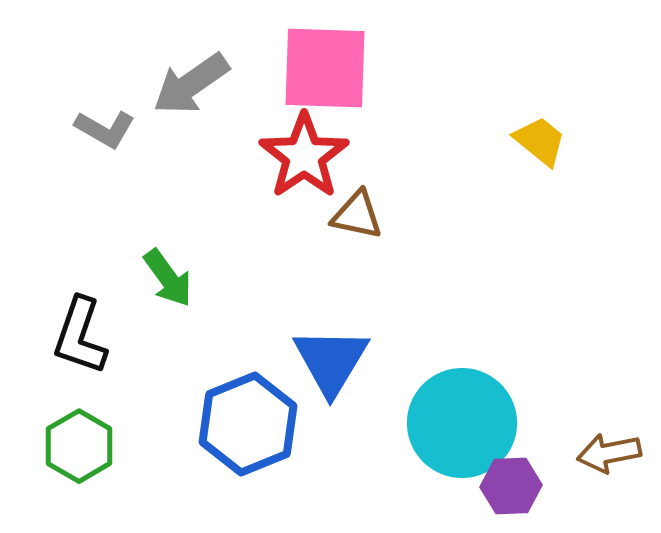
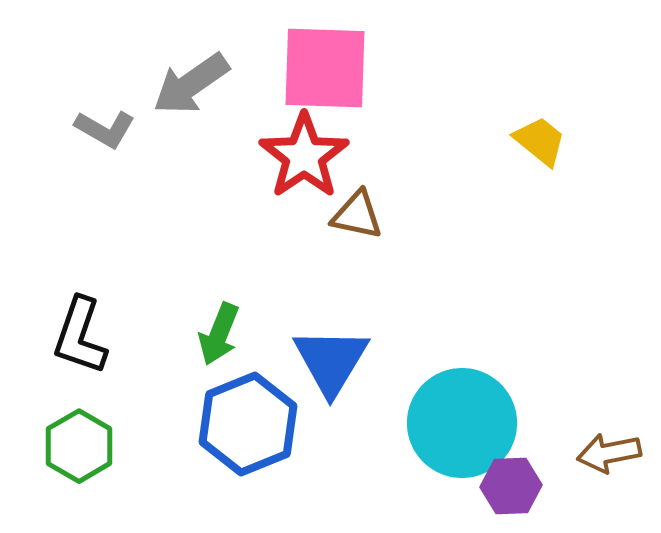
green arrow: moved 51 px right, 56 px down; rotated 58 degrees clockwise
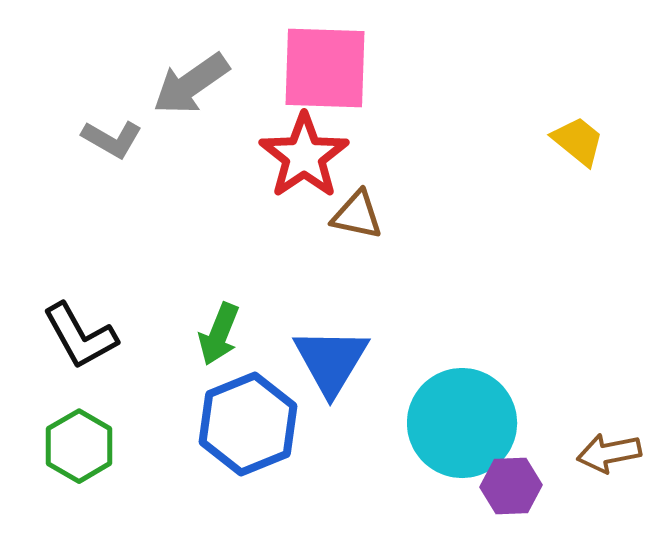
gray L-shape: moved 7 px right, 10 px down
yellow trapezoid: moved 38 px right
black L-shape: rotated 48 degrees counterclockwise
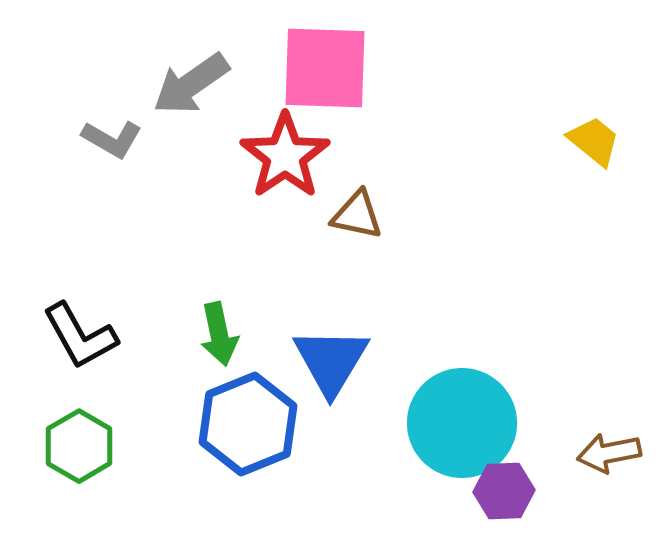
yellow trapezoid: moved 16 px right
red star: moved 19 px left
green arrow: rotated 34 degrees counterclockwise
purple hexagon: moved 7 px left, 5 px down
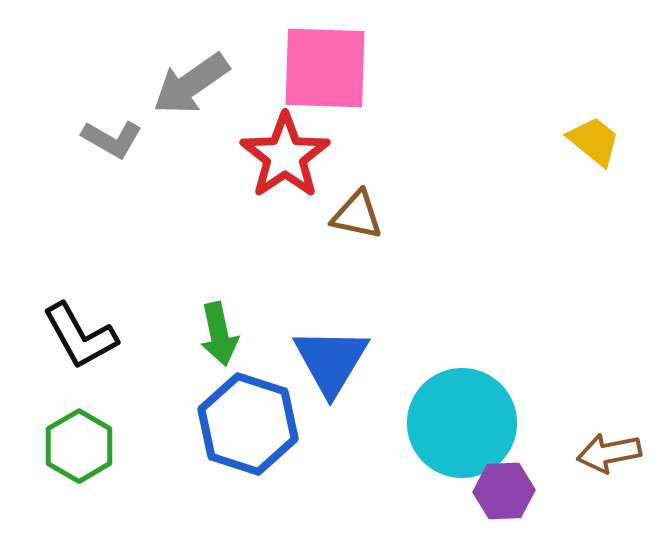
blue hexagon: rotated 20 degrees counterclockwise
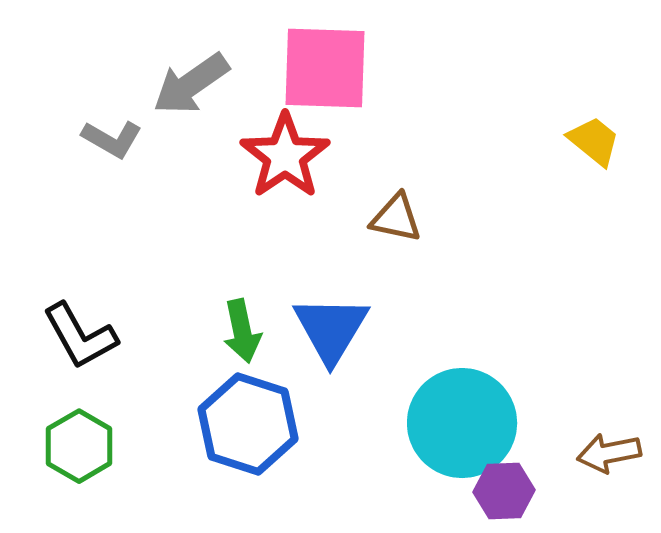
brown triangle: moved 39 px right, 3 px down
green arrow: moved 23 px right, 3 px up
blue triangle: moved 32 px up
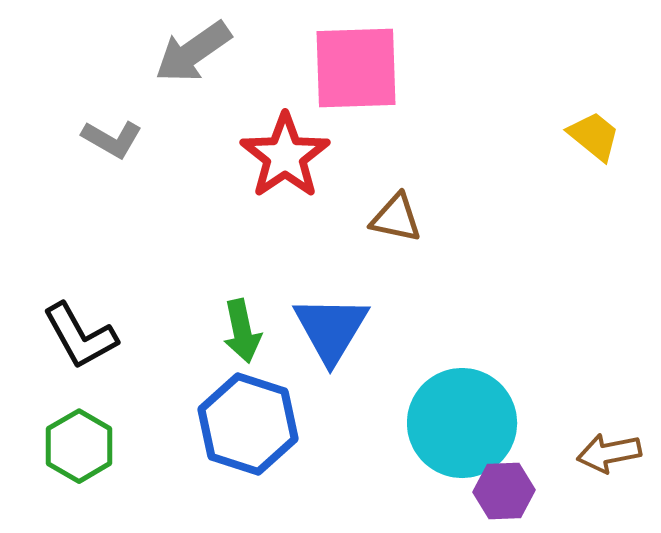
pink square: moved 31 px right; rotated 4 degrees counterclockwise
gray arrow: moved 2 px right, 32 px up
yellow trapezoid: moved 5 px up
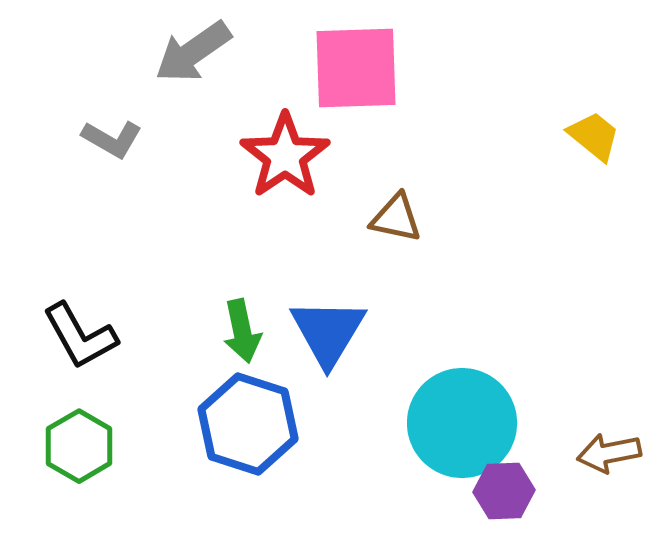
blue triangle: moved 3 px left, 3 px down
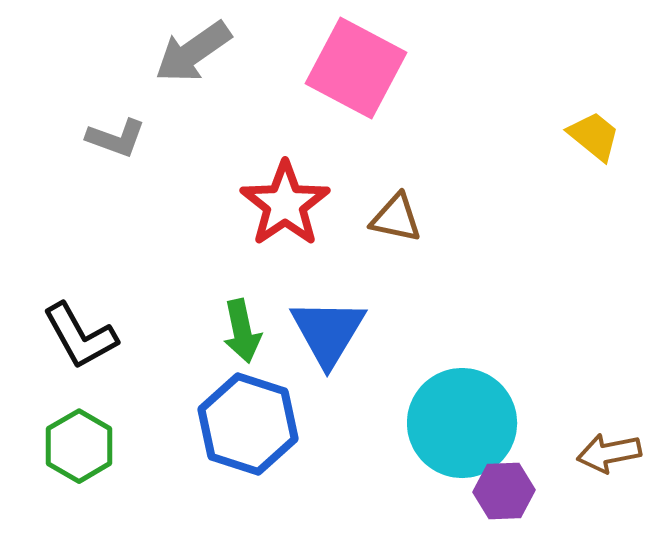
pink square: rotated 30 degrees clockwise
gray L-shape: moved 4 px right, 1 px up; rotated 10 degrees counterclockwise
red star: moved 48 px down
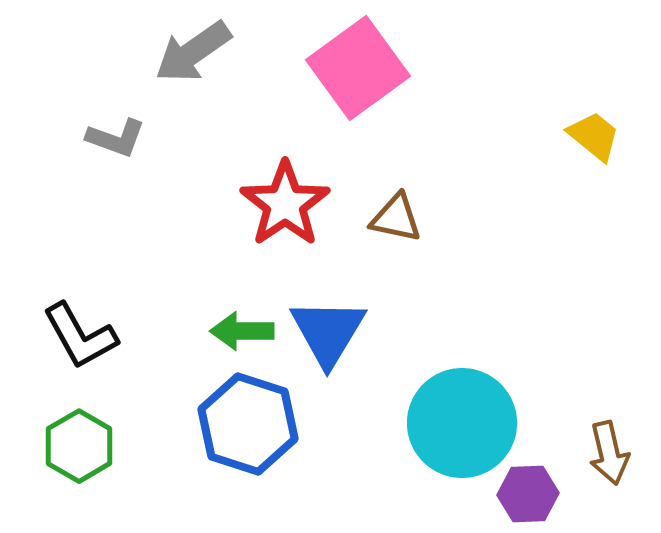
pink square: moved 2 px right; rotated 26 degrees clockwise
green arrow: rotated 102 degrees clockwise
brown arrow: rotated 92 degrees counterclockwise
purple hexagon: moved 24 px right, 3 px down
